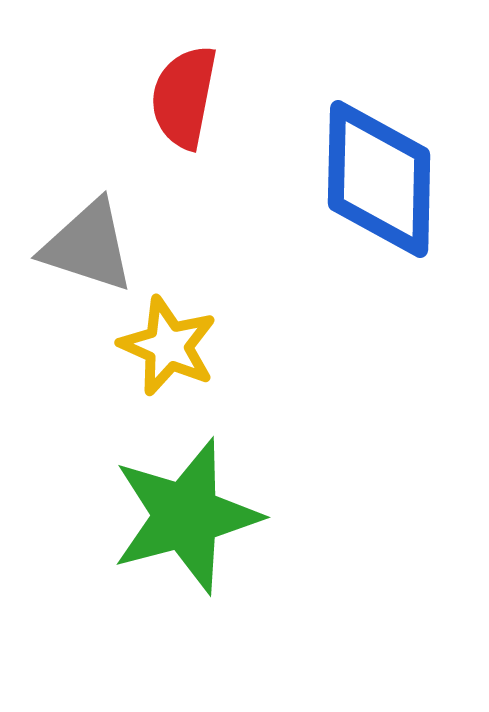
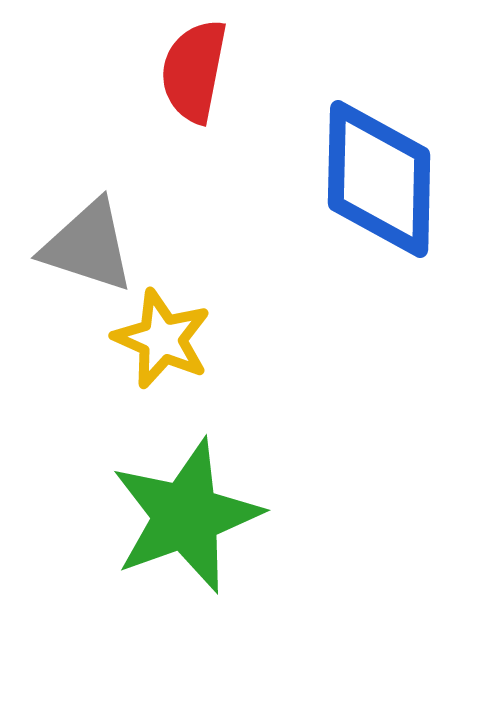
red semicircle: moved 10 px right, 26 px up
yellow star: moved 6 px left, 7 px up
green star: rotated 5 degrees counterclockwise
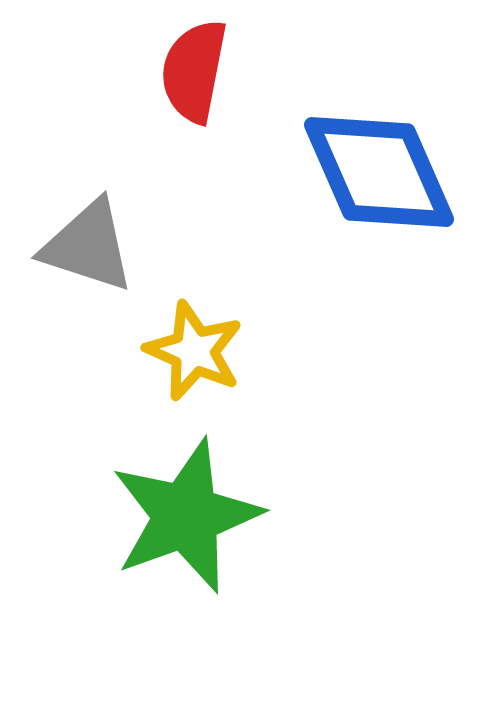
blue diamond: moved 7 px up; rotated 25 degrees counterclockwise
yellow star: moved 32 px right, 12 px down
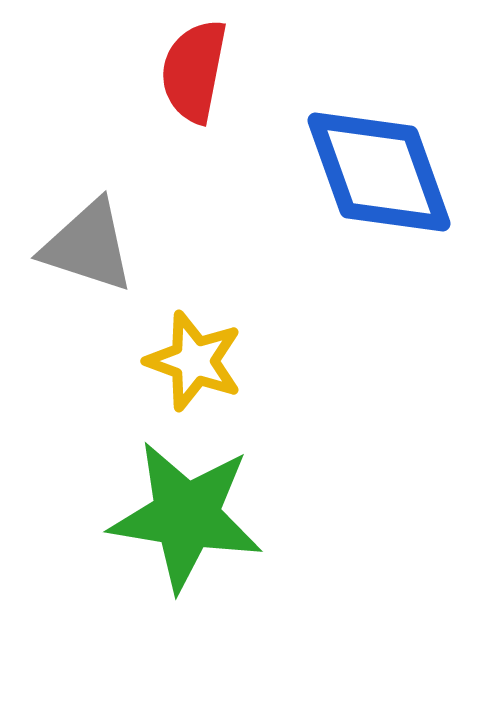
blue diamond: rotated 4 degrees clockwise
yellow star: moved 10 px down; rotated 4 degrees counterclockwise
green star: rotated 29 degrees clockwise
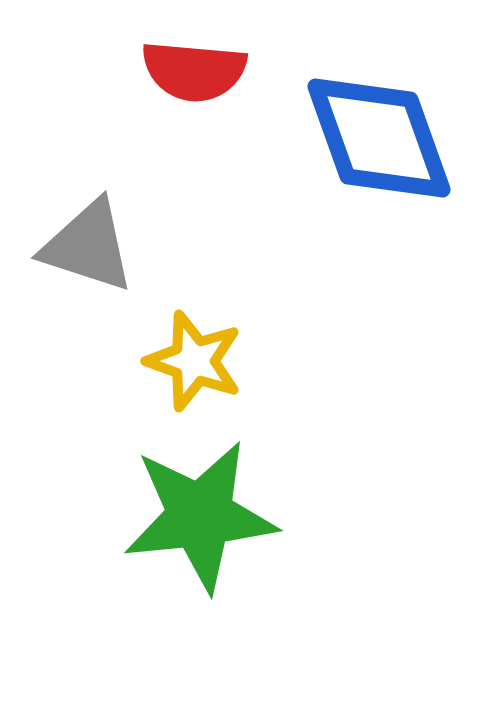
red semicircle: rotated 96 degrees counterclockwise
blue diamond: moved 34 px up
green star: moved 14 px right; rotated 15 degrees counterclockwise
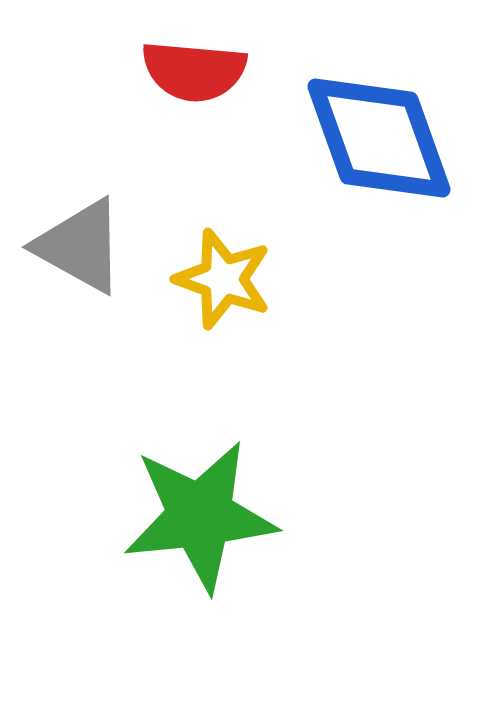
gray triangle: moved 8 px left; rotated 11 degrees clockwise
yellow star: moved 29 px right, 82 px up
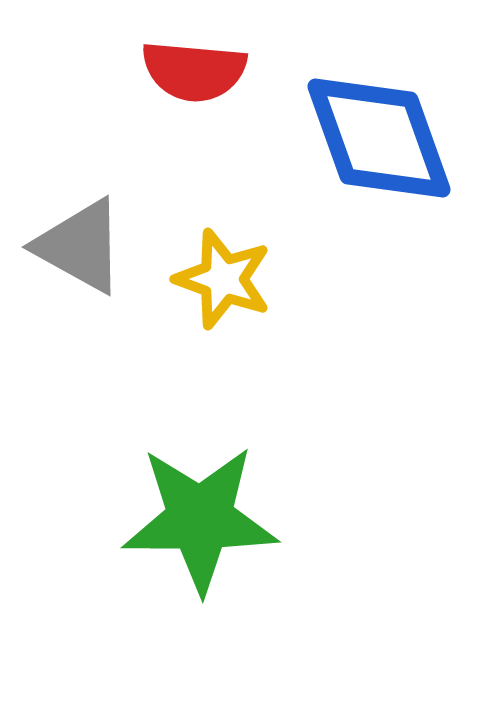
green star: moved 3 px down; rotated 6 degrees clockwise
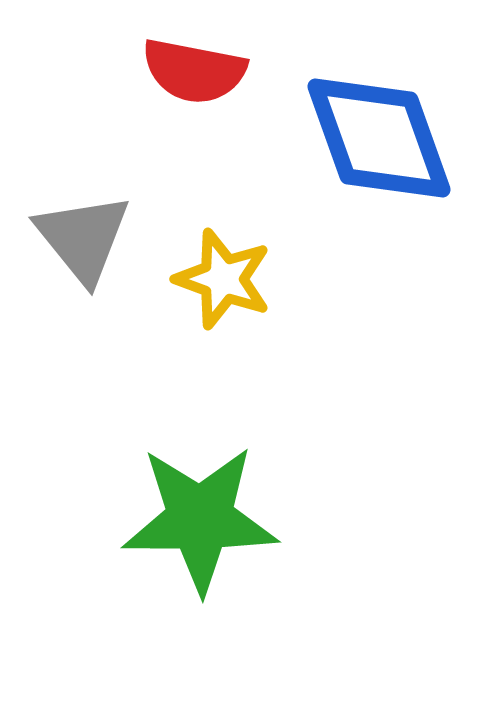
red semicircle: rotated 6 degrees clockwise
gray triangle: moved 3 px right, 8 px up; rotated 22 degrees clockwise
